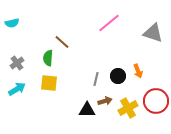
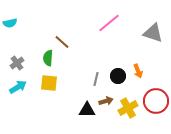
cyan semicircle: moved 2 px left
cyan arrow: moved 1 px right, 2 px up
brown arrow: moved 1 px right
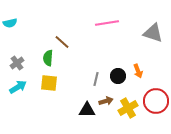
pink line: moved 2 px left; rotated 30 degrees clockwise
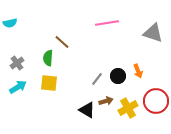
gray line: moved 1 px right; rotated 24 degrees clockwise
black triangle: rotated 30 degrees clockwise
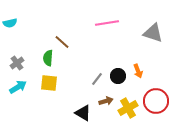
black triangle: moved 4 px left, 3 px down
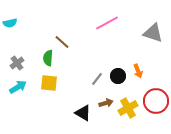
pink line: rotated 20 degrees counterclockwise
brown arrow: moved 2 px down
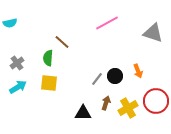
black circle: moved 3 px left
brown arrow: rotated 56 degrees counterclockwise
black triangle: rotated 30 degrees counterclockwise
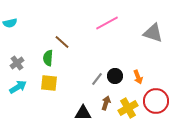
orange arrow: moved 6 px down
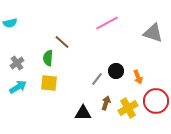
black circle: moved 1 px right, 5 px up
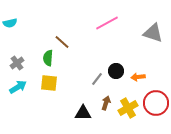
orange arrow: rotated 104 degrees clockwise
red circle: moved 2 px down
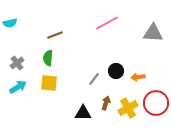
gray triangle: rotated 15 degrees counterclockwise
brown line: moved 7 px left, 7 px up; rotated 63 degrees counterclockwise
gray line: moved 3 px left
